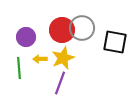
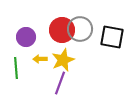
gray circle: moved 2 px left, 1 px down
black square: moved 3 px left, 5 px up
yellow star: moved 2 px down
green line: moved 3 px left
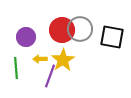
yellow star: rotated 10 degrees counterclockwise
purple line: moved 10 px left, 7 px up
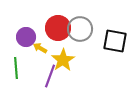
red circle: moved 4 px left, 2 px up
black square: moved 3 px right, 4 px down
yellow arrow: moved 11 px up; rotated 32 degrees clockwise
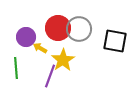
gray circle: moved 1 px left
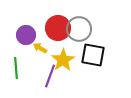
purple circle: moved 2 px up
black square: moved 22 px left, 14 px down
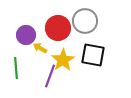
gray circle: moved 6 px right, 8 px up
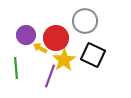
red circle: moved 2 px left, 10 px down
black square: rotated 15 degrees clockwise
yellow star: moved 1 px right
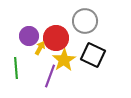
purple circle: moved 3 px right, 1 px down
yellow arrow: rotated 88 degrees clockwise
